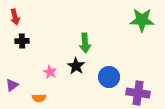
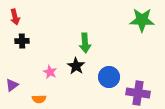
orange semicircle: moved 1 px down
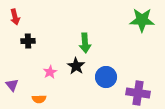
black cross: moved 6 px right
pink star: rotated 16 degrees clockwise
blue circle: moved 3 px left
purple triangle: rotated 32 degrees counterclockwise
